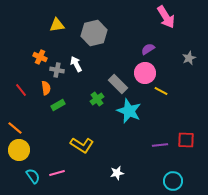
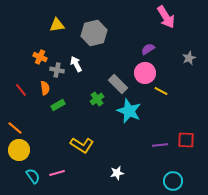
orange semicircle: moved 1 px left
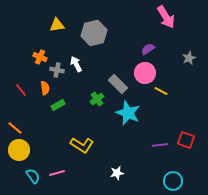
cyan star: moved 1 px left, 2 px down
red square: rotated 18 degrees clockwise
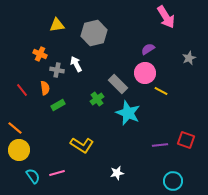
orange cross: moved 3 px up
red line: moved 1 px right
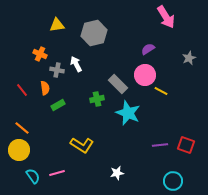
pink circle: moved 2 px down
green cross: rotated 24 degrees clockwise
orange line: moved 7 px right
red square: moved 5 px down
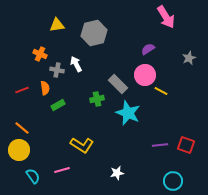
red line: rotated 72 degrees counterclockwise
pink line: moved 5 px right, 3 px up
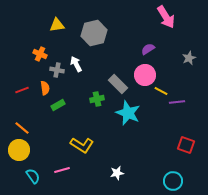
purple line: moved 17 px right, 43 px up
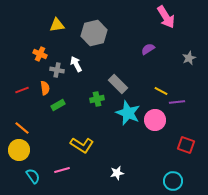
pink circle: moved 10 px right, 45 px down
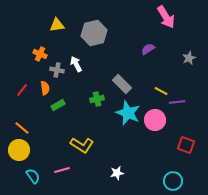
gray rectangle: moved 4 px right
red line: rotated 32 degrees counterclockwise
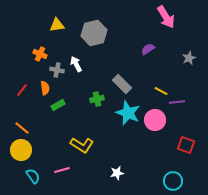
yellow circle: moved 2 px right
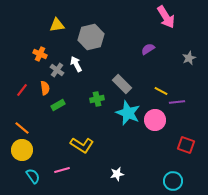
gray hexagon: moved 3 px left, 4 px down
gray cross: rotated 24 degrees clockwise
yellow circle: moved 1 px right
white star: moved 1 px down
